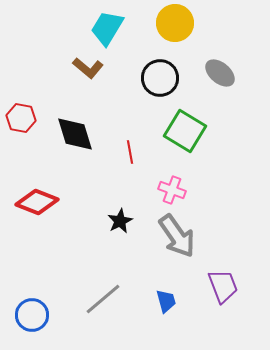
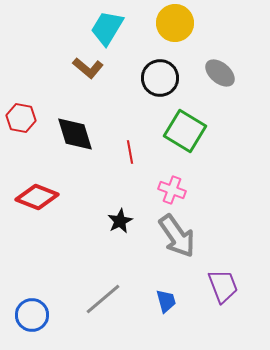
red diamond: moved 5 px up
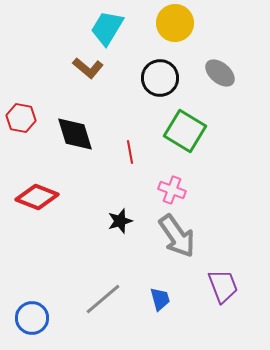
black star: rotated 10 degrees clockwise
blue trapezoid: moved 6 px left, 2 px up
blue circle: moved 3 px down
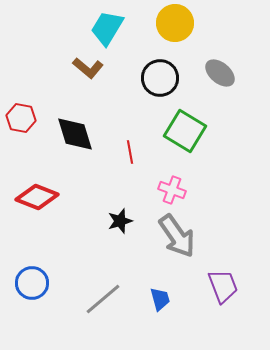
blue circle: moved 35 px up
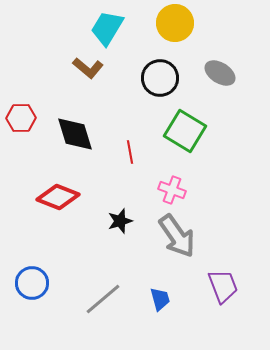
gray ellipse: rotated 8 degrees counterclockwise
red hexagon: rotated 12 degrees counterclockwise
red diamond: moved 21 px right
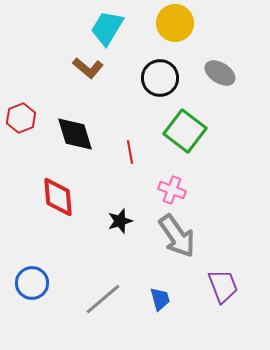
red hexagon: rotated 20 degrees counterclockwise
green square: rotated 6 degrees clockwise
red diamond: rotated 63 degrees clockwise
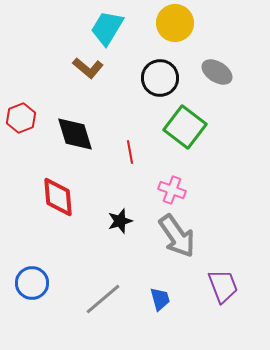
gray ellipse: moved 3 px left, 1 px up
green square: moved 4 px up
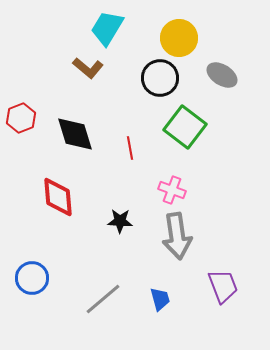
yellow circle: moved 4 px right, 15 px down
gray ellipse: moved 5 px right, 3 px down
red line: moved 4 px up
black star: rotated 20 degrees clockwise
gray arrow: rotated 27 degrees clockwise
blue circle: moved 5 px up
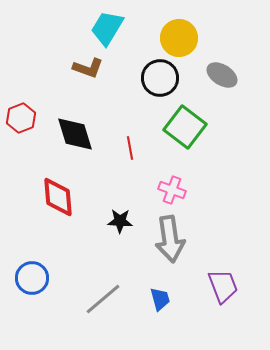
brown L-shape: rotated 20 degrees counterclockwise
gray arrow: moved 7 px left, 3 px down
